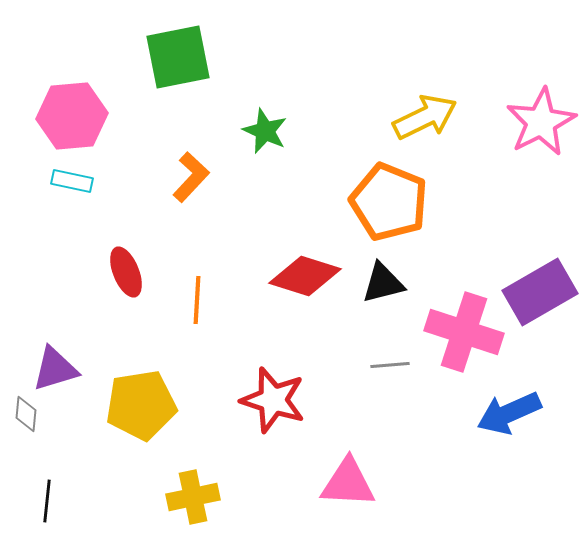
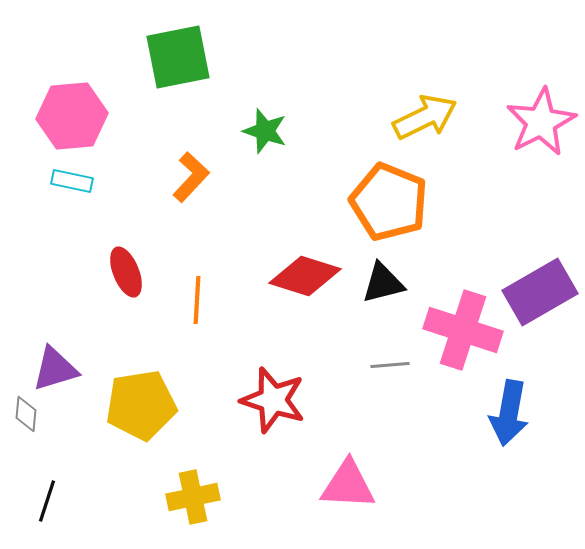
green star: rotated 6 degrees counterclockwise
pink cross: moved 1 px left, 2 px up
blue arrow: rotated 56 degrees counterclockwise
pink triangle: moved 2 px down
black line: rotated 12 degrees clockwise
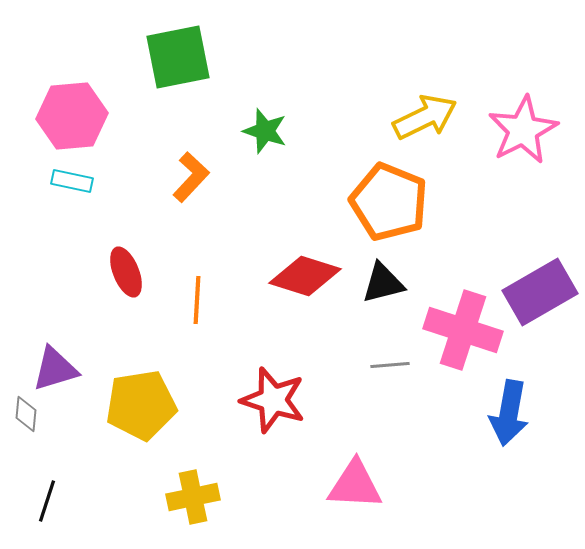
pink star: moved 18 px left, 8 px down
pink triangle: moved 7 px right
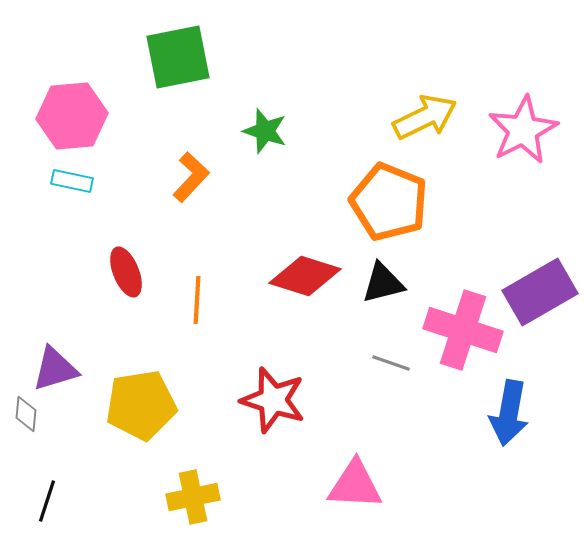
gray line: moved 1 px right, 2 px up; rotated 24 degrees clockwise
